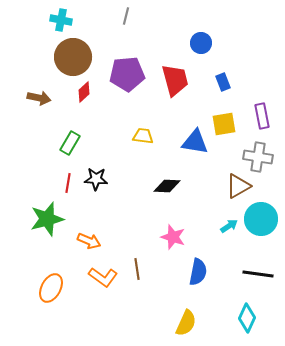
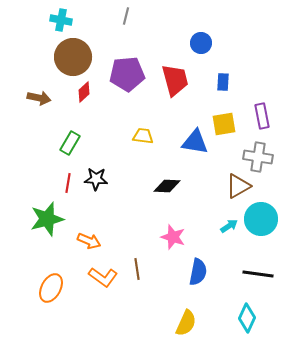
blue rectangle: rotated 24 degrees clockwise
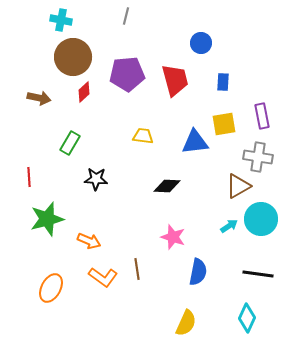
blue triangle: rotated 16 degrees counterclockwise
red line: moved 39 px left, 6 px up; rotated 12 degrees counterclockwise
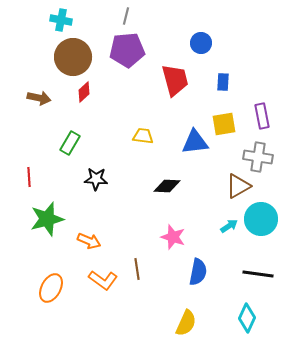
purple pentagon: moved 24 px up
orange L-shape: moved 3 px down
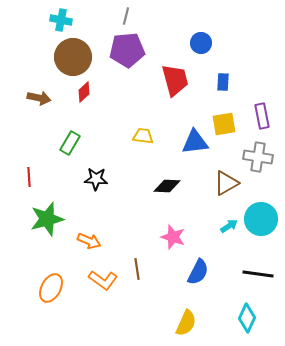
brown triangle: moved 12 px left, 3 px up
blue semicircle: rotated 16 degrees clockwise
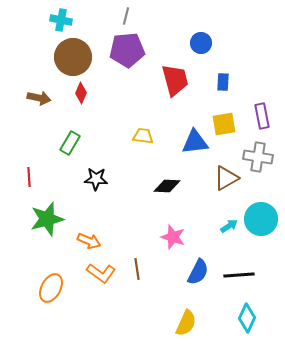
red diamond: moved 3 px left, 1 px down; rotated 25 degrees counterclockwise
brown triangle: moved 5 px up
black line: moved 19 px left, 1 px down; rotated 12 degrees counterclockwise
orange L-shape: moved 2 px left, 7 px up
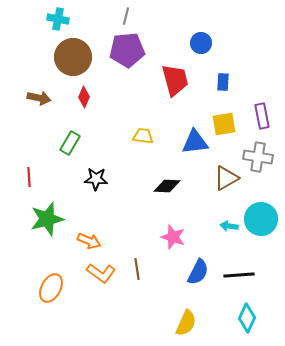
cyan cross: moved 3 px left, 1 px up
red diamond: moved 3 px right, 4 px down
cyan arrow: rotated 138 degrees counterclockwise
